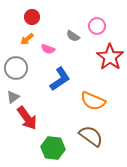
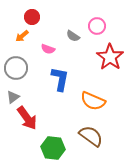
orange arrow: moved 5 px left, 3 px up
blue L-shape: rotated 45 degrees counterclockwise
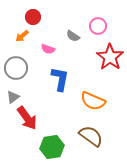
red circle: moved 1 px right
pink circle: moved 1 px right
green hexagon: moved 1 px left, 1 px up; rotated 15 degrees counterclockwise
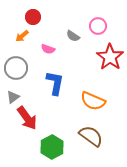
blue L-shape: moved 5 px left, 4 px down
green hexagon: rotated 20 degrees counterclockwise
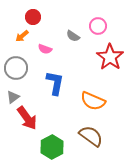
pink semicircle: moved 3 px left
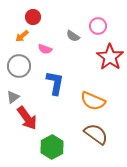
gray circle: moved 3 px right, 2 px up
brown semicircle: moved 5 px right, 2 px up
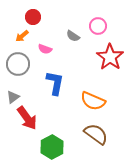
gray circle: moved 1 px left, 2 px up
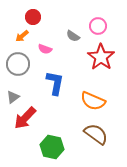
red star: moved 9 px left
red arrow: moved 2 px left; rotated 80 degrees clockwise
green hexagon: rotated 20 degrees counterclockwise
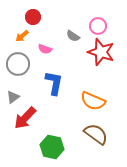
red star: moved 5 px up; rotated 16 degrees counterclockwise
blue L-shape: moved 1 px left
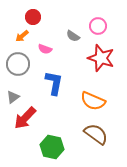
red star: moved 6 px down
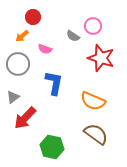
pink circle: moved 5 px left
